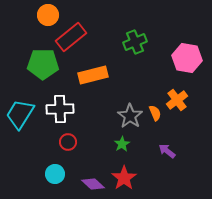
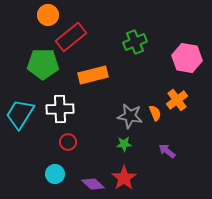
gray star: rotated 25 degrees counterclockwise
green star: moved 2 px right; rotated 28 degrees clockwise
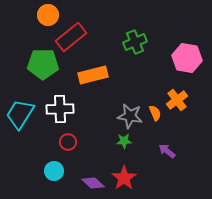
green star: moved 3 px up
cyan circle: moved 1 px left, 3 px up
purple diamond: moved 1 px up
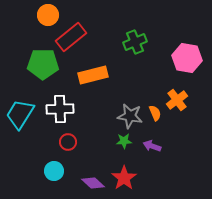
purple arrow: moved 15 px left, 5 px up; rotated 18 degrees counterclockwise
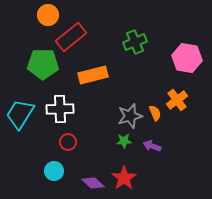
gray star: rotated 25 degrees counterclockwise
